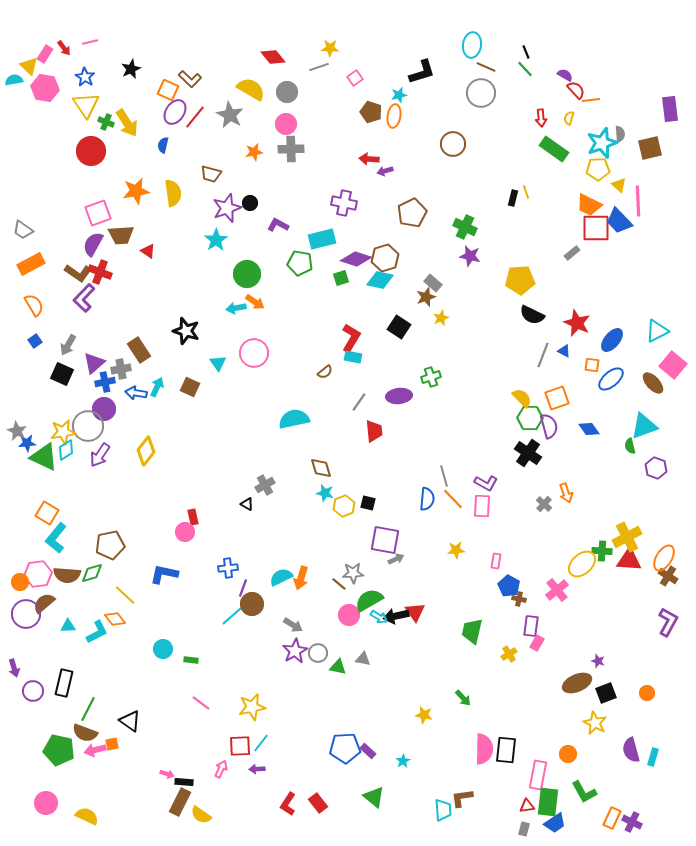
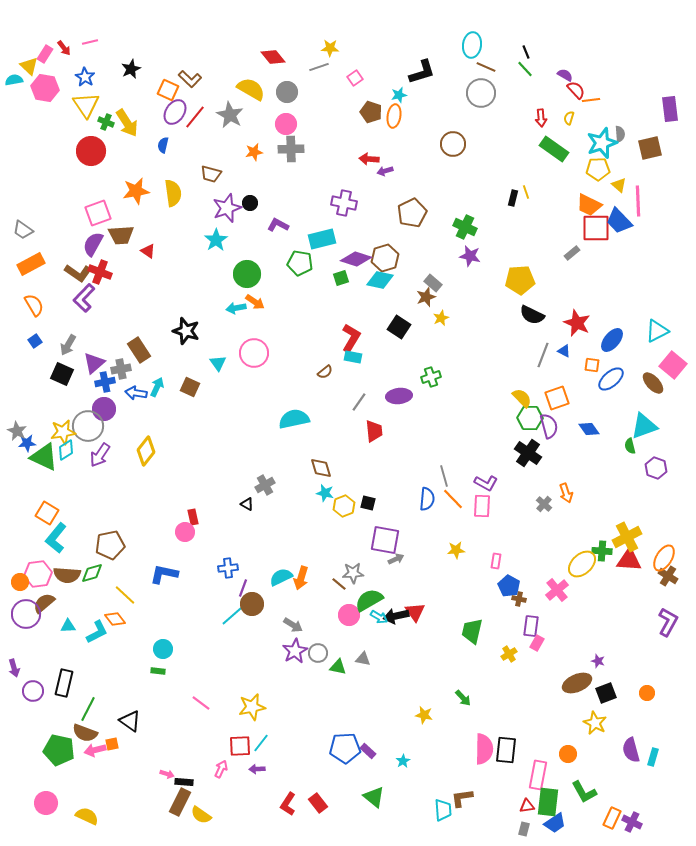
green rectangle at (191, 660): moved 33 px left, 11 px down
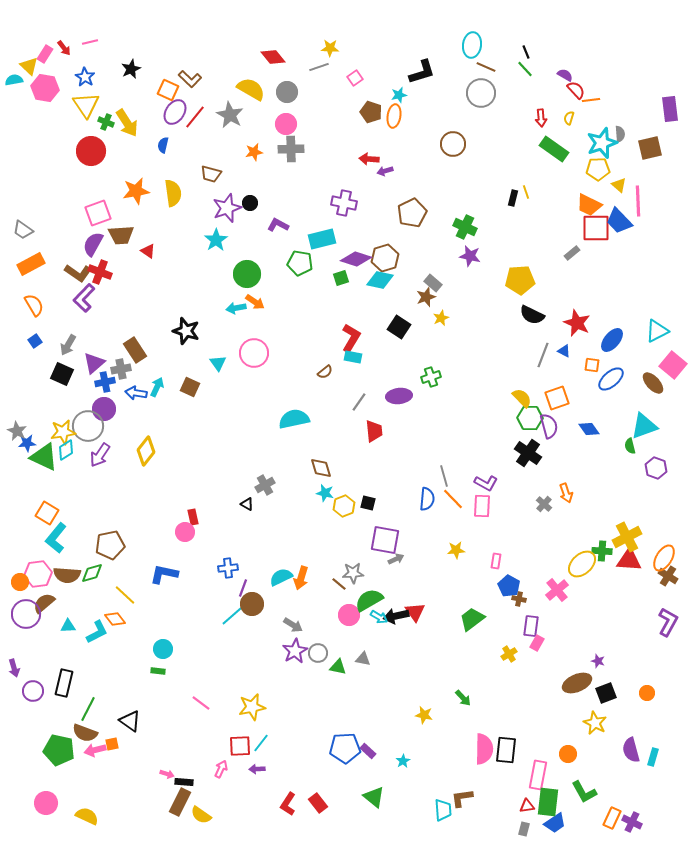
brown rectangle at (139, 350): moved 4 px left
green trapezoid at (472, 631): moved 12 px up; rotated 40 degrees clockwise
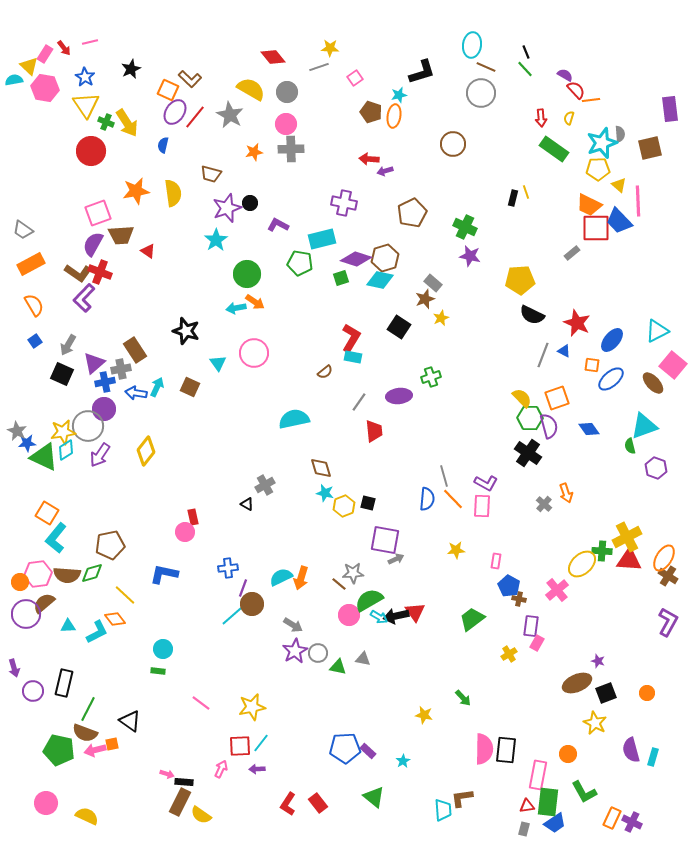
brown star at (426, 297): moved 1 px left, 2 px down
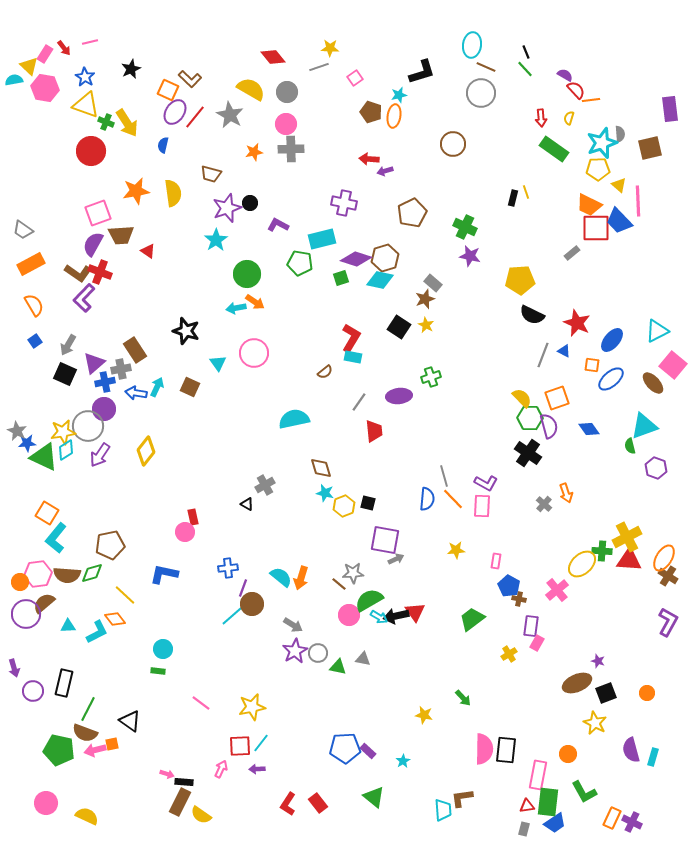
yellow triangle at (86, 105): rotated 36 degrees counterclockwise
yellow star at (441, 318): moved 15 px left, 7 px down; rotated 21 degrees counterclockwise
black square at (62, 374): moved 3 px right
cyan semicircle at (281, 577): rotated 65 degrees clockwise
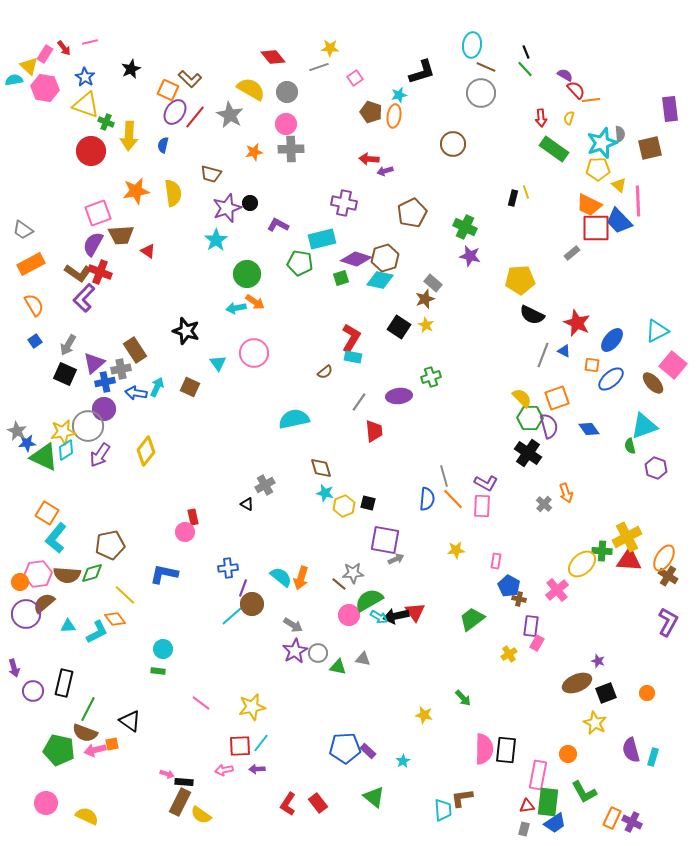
yellow arrow at (127, 123): moved 2 px right, 13 px down; rotated 36 degrees clockwise
pink arrow at (221, 769): moved 3 px right, 1 px down; rotated 126 degrees counterclockwise
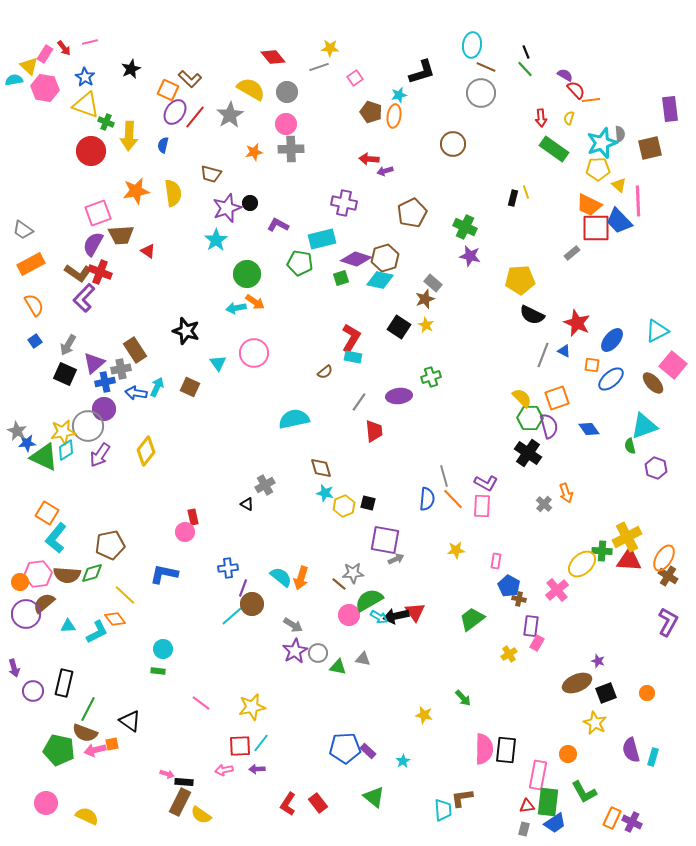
gray star at (230, 115): rotated 12 degrees clockwise
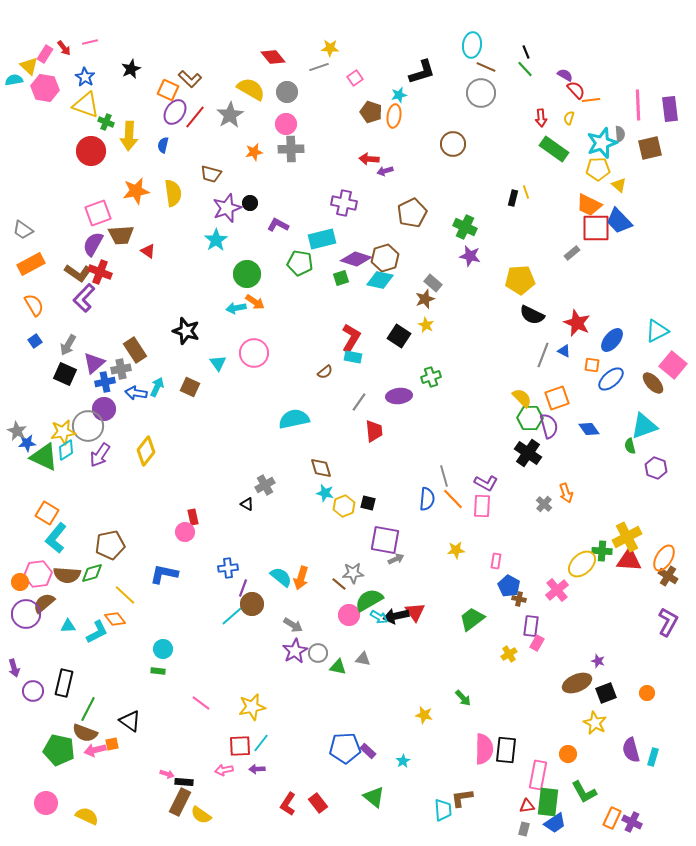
pink line at (638, 201): moved 96 px up
black square at (399, 327): moved 9 px down
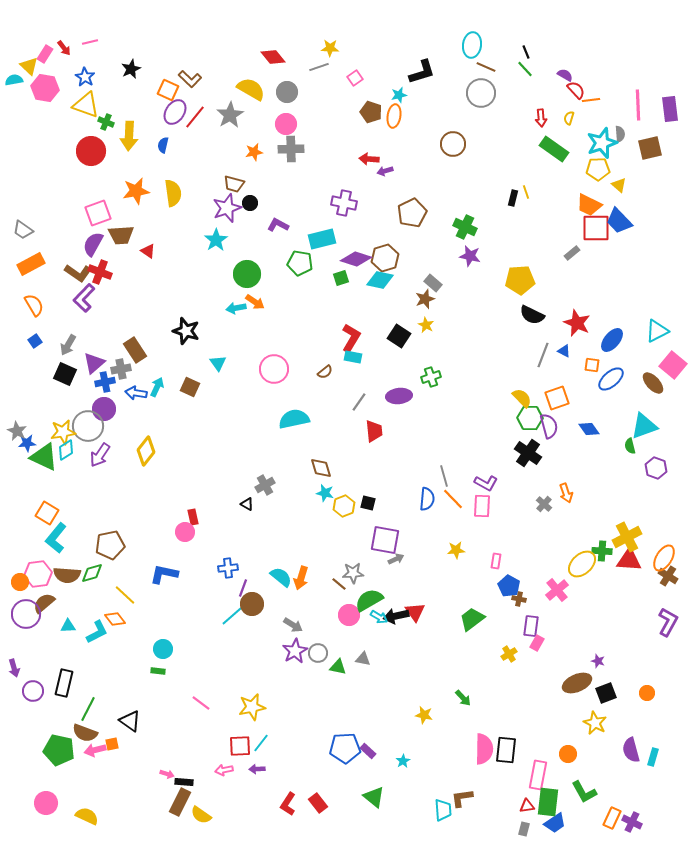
brown trapezoid at (211, 174): moved 23 px right, 10 px down
pink circle at (254, 353): moved 20 px right, 16 px down
